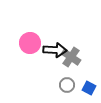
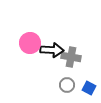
black arrow: moved 3 px left
gray cross: rotated 24 degrees counterclockwise
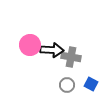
pink circle: moved 2 px down
blue square: moved 2 px right, 4 px up
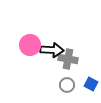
gray cross: moved 3 px left, 2 px down
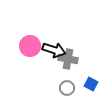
pink circle: moved 1 px down
black arrow: moved 2 px right; rotated 15 degrees clockwise
gray circle: moved 3 px down
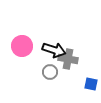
pink circle: moved 8 px left
blue square: rotated 16 degrees counterclockwise
gray circle: moved 17 px left, 16 px up
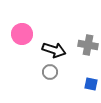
pink circle: moved 12 px up
gray cross: moved 20 px right, 14 px up
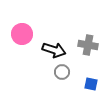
gray circle: moved 12 px right
